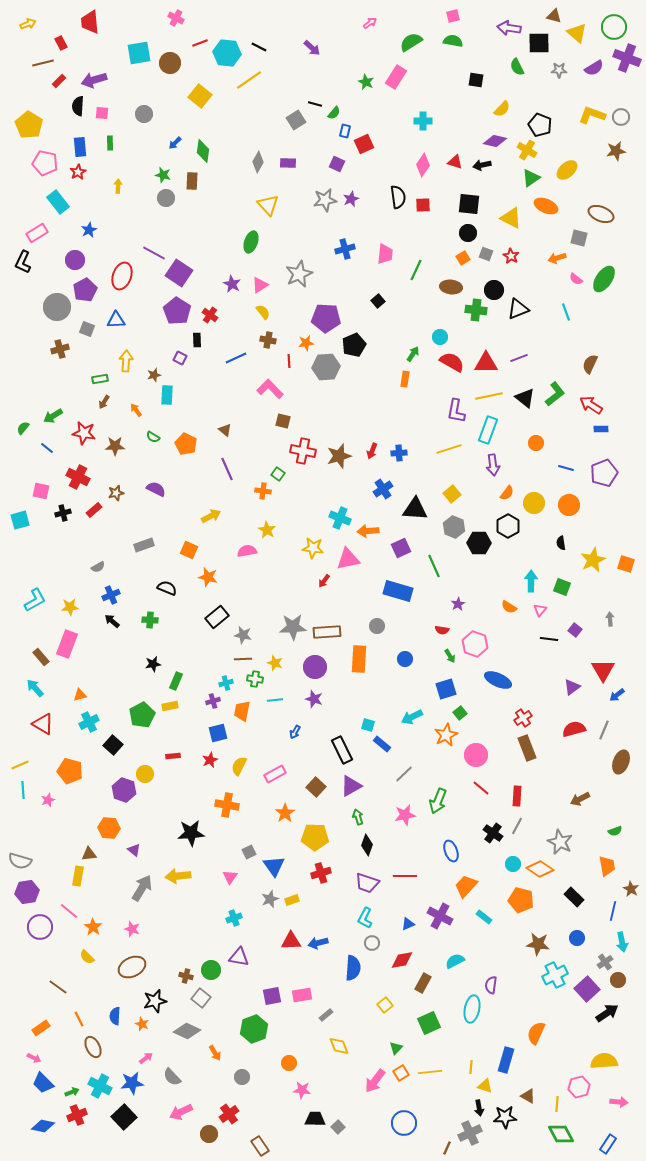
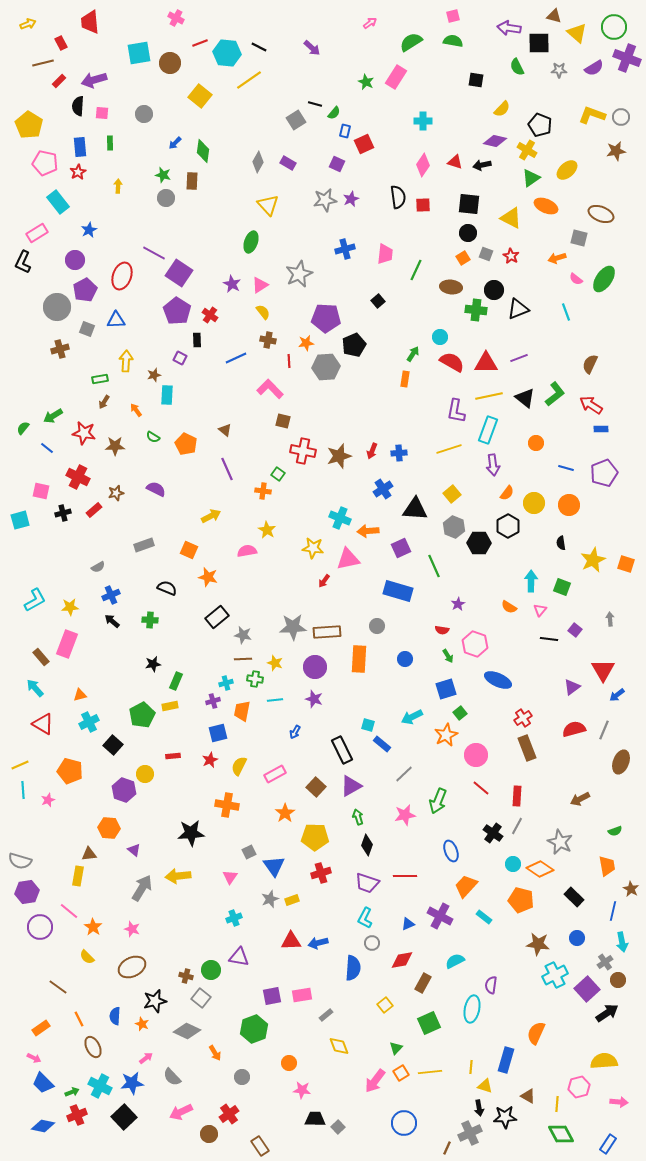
purple rectangle at (288, 163): rotated 28 degrees clockwise
green arrow at (450, 656): moved 2 px left
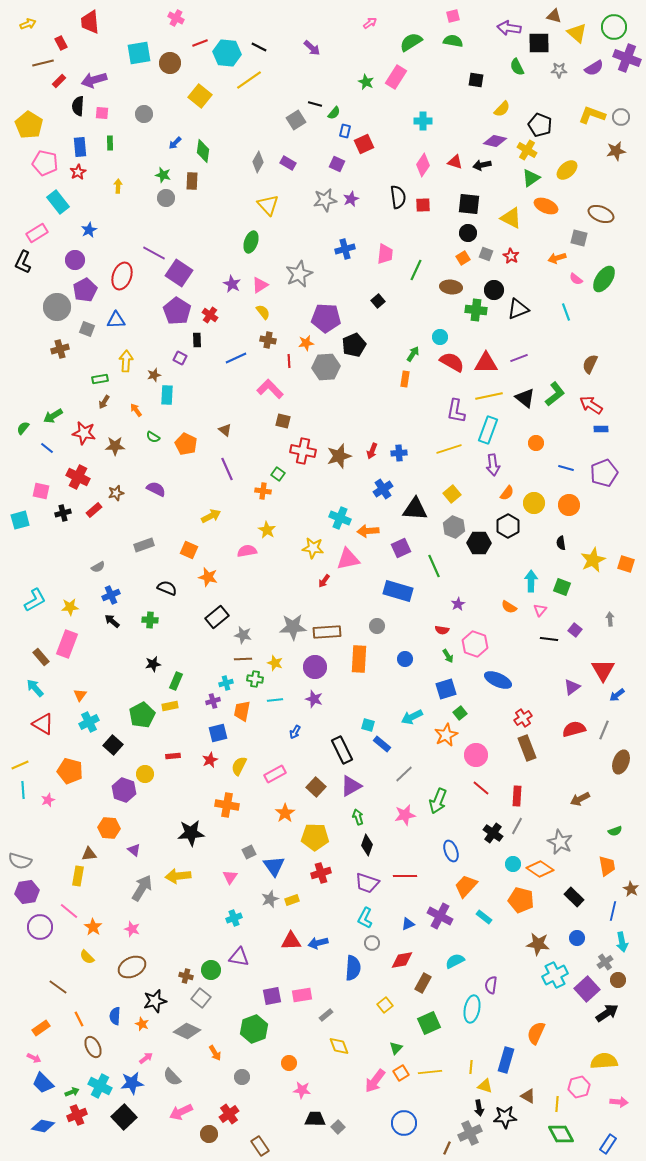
orange triangle at (80, 695): rotated 40 degrees counterclockwise
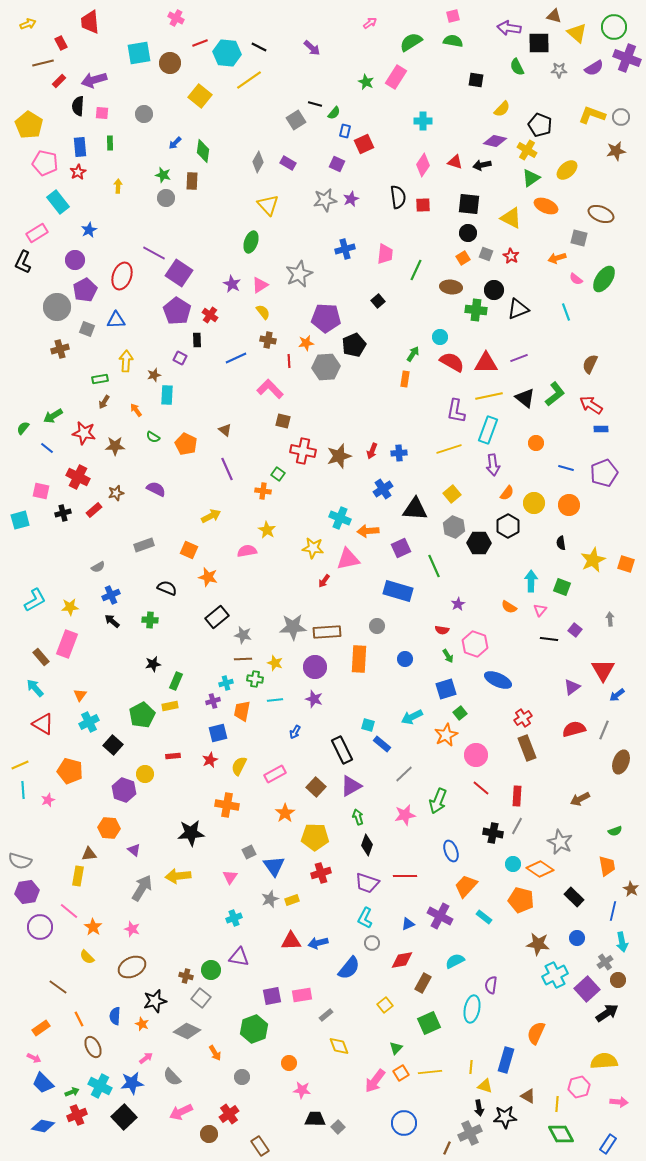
black cross at (493, 833): rotated 24 degrees counterclockwise
blue semicircle at (353, 968): moved 4 px left; rotated 35 degrees clockwise
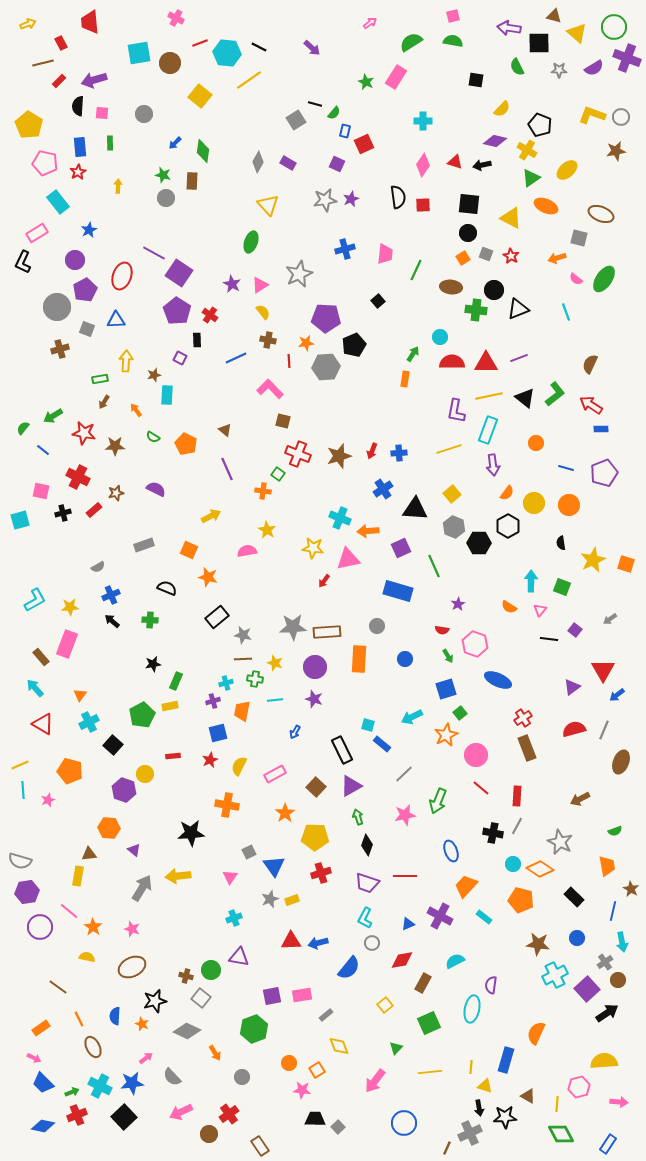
red semicircle at (452, 362): rotated 30 degrees counterclockwise
blue line at (47, 448): moved 4 px left, 2 px down
red cross at (303, 451): moved 5 px left, 3 px down; rotated 10 degrees clockwise
gray arrow at (610, 619): rotated 120 degrees counterclockwise
yellow semicircle at (87, 957): rotated 147 degrees clockwise
orange square at (401, 1073): moved 84 px left, 3 px up
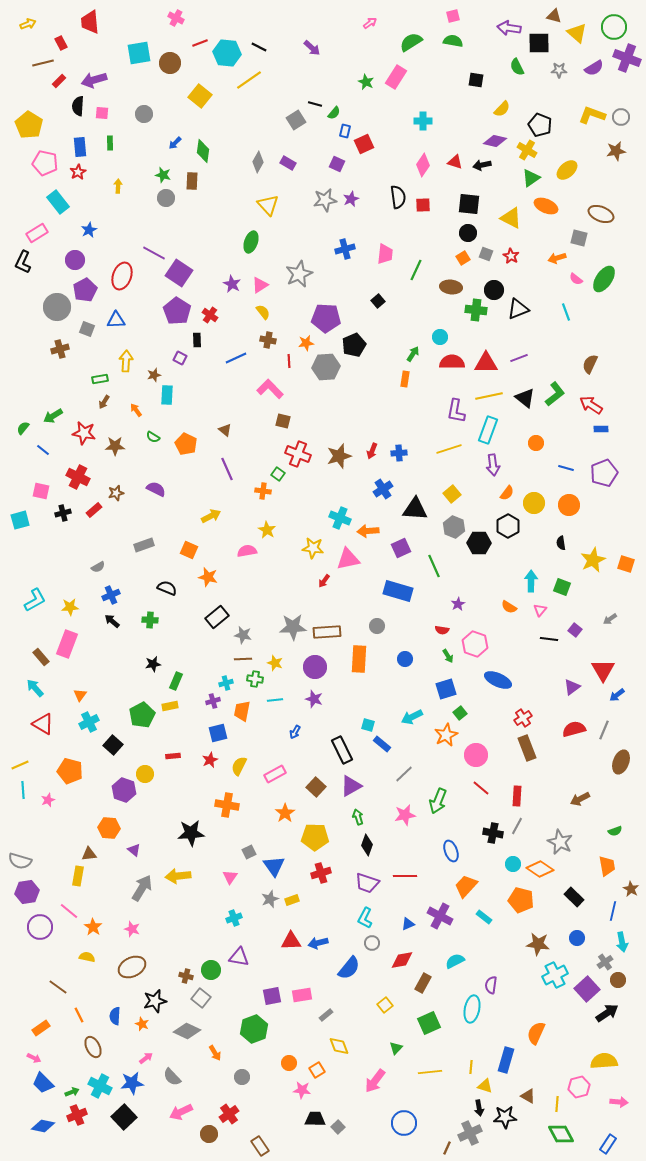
orange line at (79, 1019): moved 4 px up
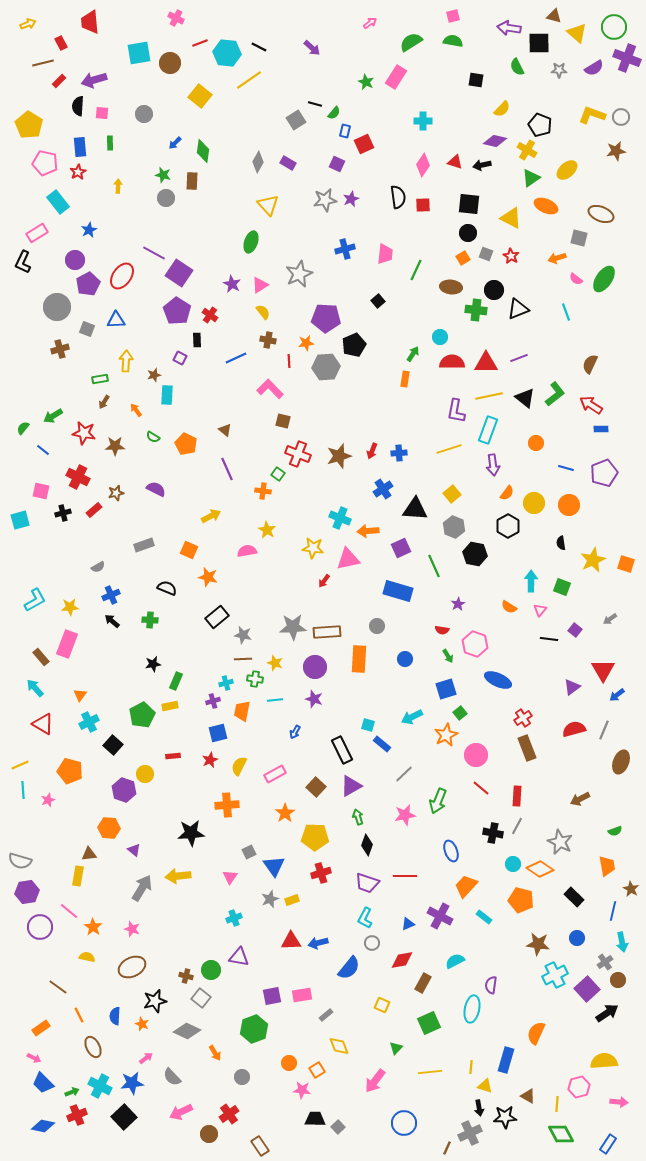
red ellipse at (122, 276): rotated 16 degrees clockwise
purple pentagon at (85, 290): moved 3 px right, 6 px up
black hexagon at (479, 543): moved 4 px left, 11 px down; rotated 10 degrees clockwise
orange cross at (227, 805): rotated 15 degrees counterclockwise
yellow square at (385, 1005): moved 3 px left; rotated 28 degrees counterclockwise
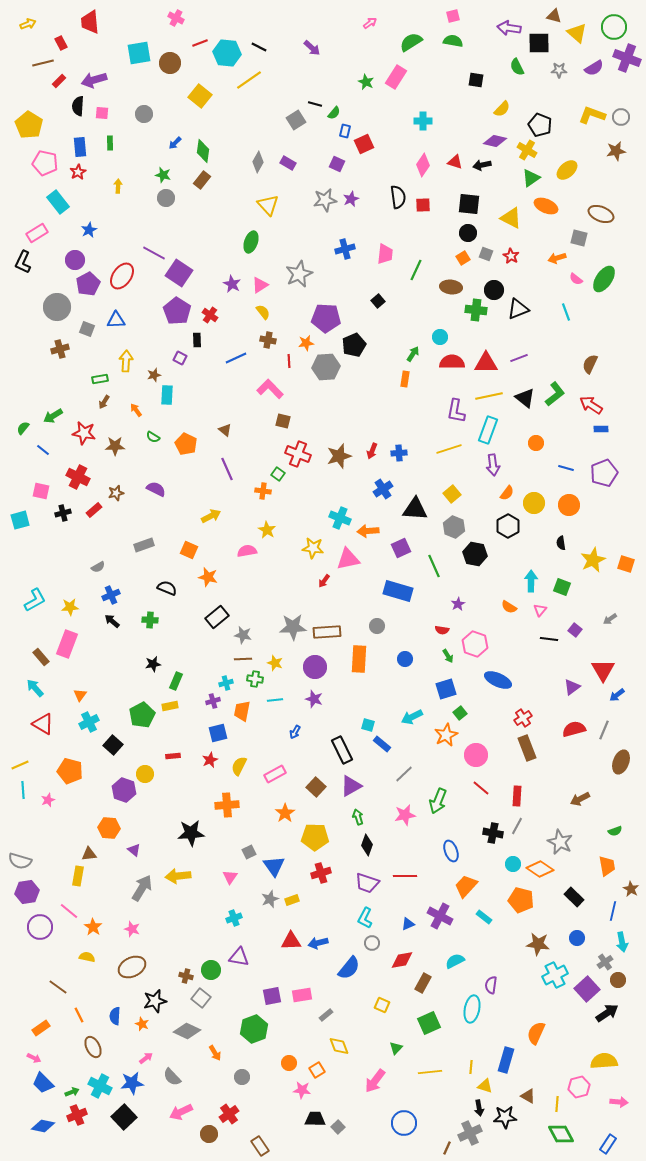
brown rectangle at (192, 181): moved 10 px right, 1 px up; rotated 36 degrees clockwise
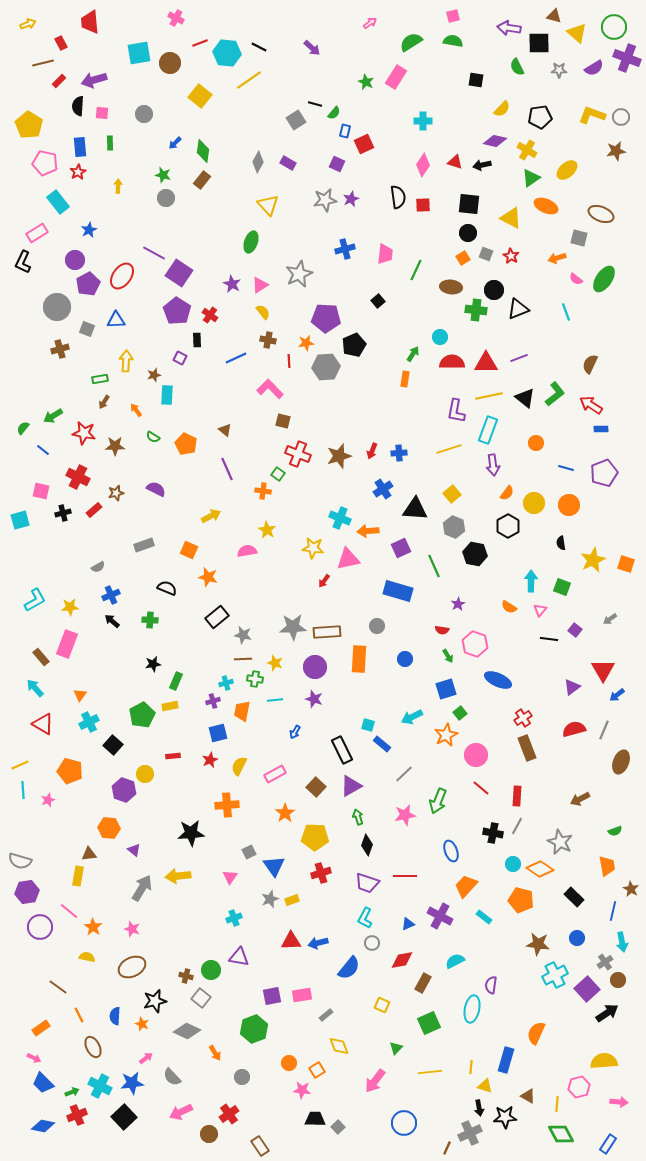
black pentagon at (540, 125): moved 8 px up; rotated 30 degrees counterclockwise
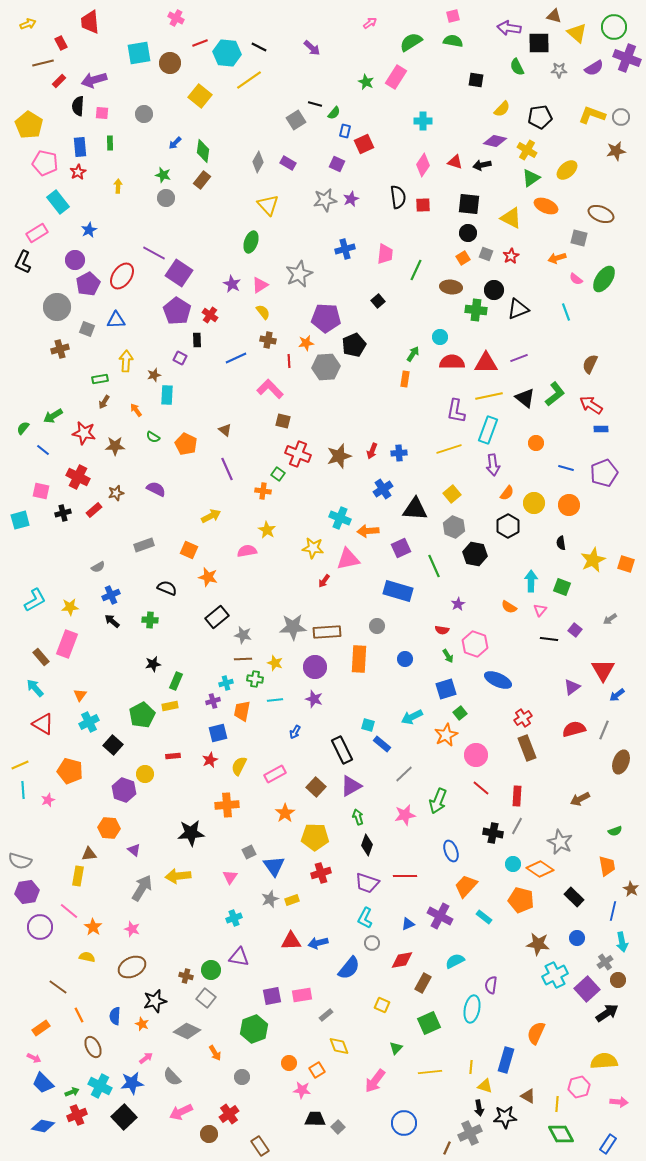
red star at (511, 256): rotated 14 degrees clockwise
gray square at (201, 998): moved 5 px right
